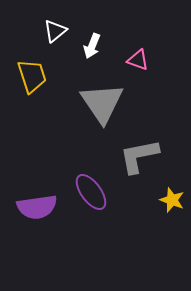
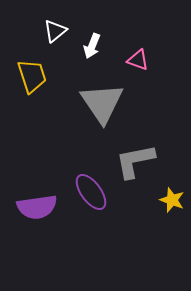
gray L-shape: moved 4 px left, 5 px down
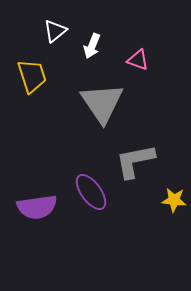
yellow star: moved 2 px right; rotated 15 degrees counterclockwise
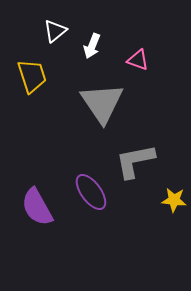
purple semicircle: rotated 69 degrees clockwise
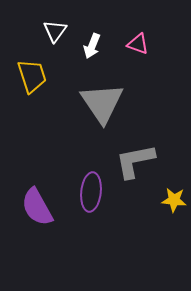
white triangle: rotated 15 degrees counterclockwise
pink triangle: moved 16 px up
purple ellipse: rotated 42 degrees clockwise
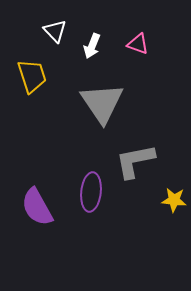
white triangle: rotated 20 degrees counterclockwise
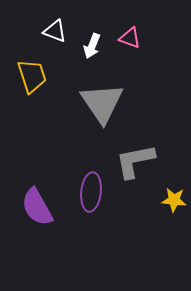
white triangle: rotated 25 degrees counterclockwise
pink triangle: moved 8 px left, 6 px up
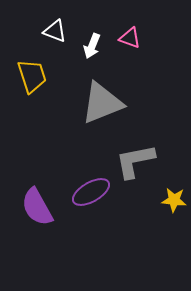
gray triangle: rotated 42 degrees clockwise
purple ellipse: rotated 54 degrees clockwise
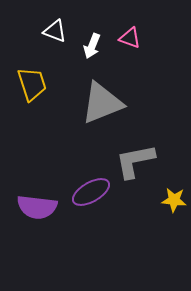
yellow trapezoid: moved 8 px down
purple semicircle: rotated 54 degrees counterclockwise
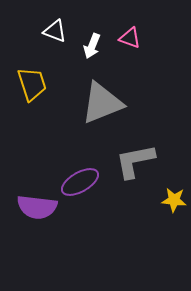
purple ellipse: moved 11 px left, 10 px up
